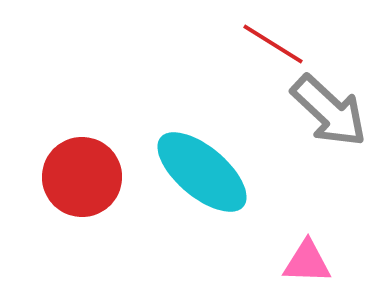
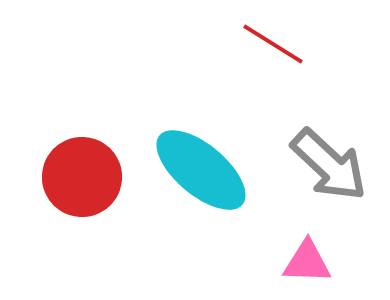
gray arrow: moved 54 px down
cyan ellipse: moved 1 px left, 2 px up
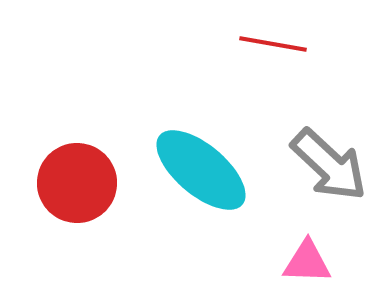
red line: rotated 22 degrees counterclockwise
red circle: moved 5 px left, 6 px down
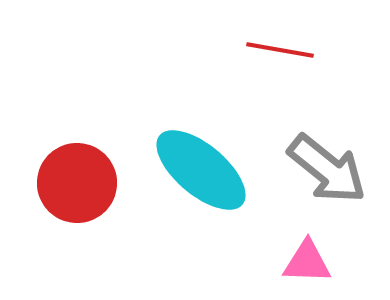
red line: moved 7 px right, 6 px down
gray arrow: moved 2 px left, 4 px down; rotated 4 degrees counterclockwise
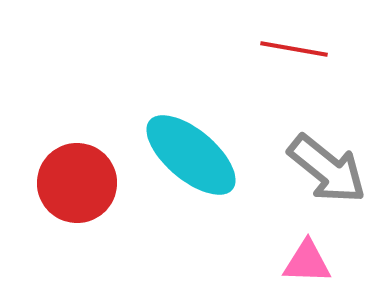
red line: moved 14 px right, 1 px up
cyan ellipse: moved 10 px left, 15 px up
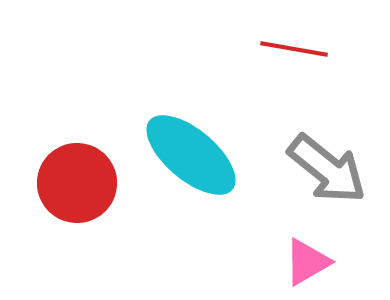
pink triangle: rotated 32 degrees counterclockwise
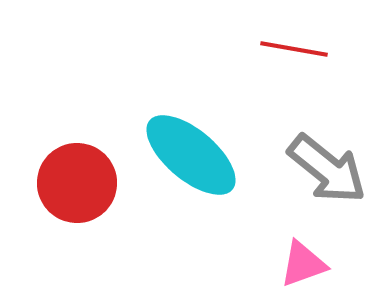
pink triangle: moved 4 px left, 2 px down; rotated 10 degrees clockwise
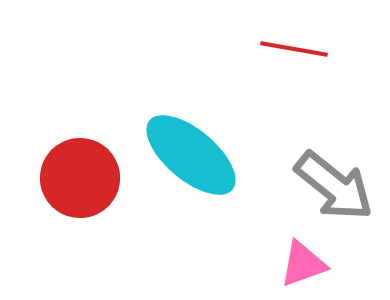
gray arrow: moved 7 px right, 17 px down
red circle: moved 3 px right, 5 px up
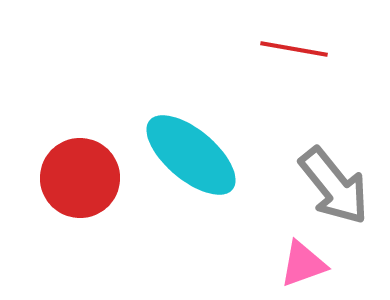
gray arrow: rotated 12 degrees clockwise
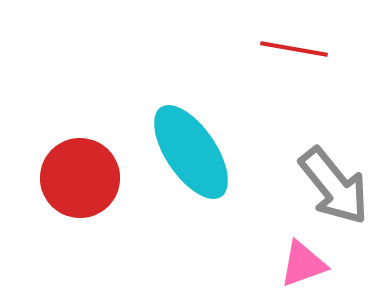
cyan ellipse: moved 3 px up; rotated 16 degrees clockwise
